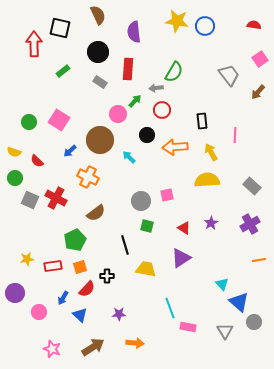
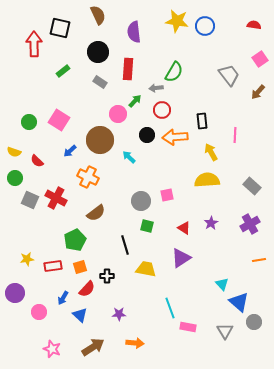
orange arrow at (175, 147): moved 10 px up
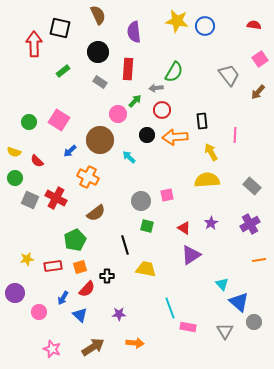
purple triangle at (181, 258): moved 10 px right, 3 px up
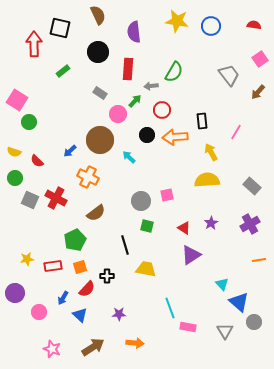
blue circle at (205, 26): moved 6 px right
gray rectangle at (100, 82): moved 11 px down
gray arrow at (156, 88): moved 5 px left, 2 px up
pink square at (59, 120): moved 42 px left, 20 px up
pink line at (235, 135): moved 1 px right, 3 px up; rotated 28 degrees clockwise
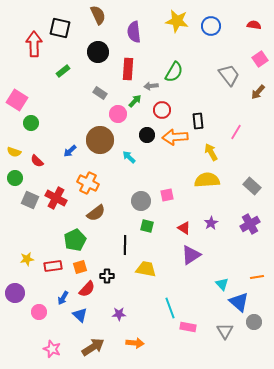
black rectangle at (202, 121): moved 4 px left
green circle at (29, 122): moved 2 px right, 1 px down
orange cross at (88, 177): moved 6 px down
black line at (125, 245): rotated 18 degrees clockwise
orange line at (259, 260): moved 2 px left, 17 px down
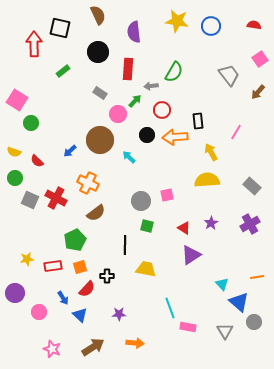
blue arrow at (63, 298): rotated 64 degrees counterclockwise
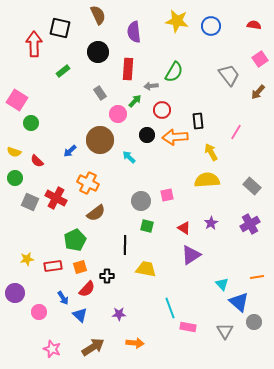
gray rectangle at (100, 93): rotated 24 degrees clockwise
gray square at (30, 200): moved 2 px down
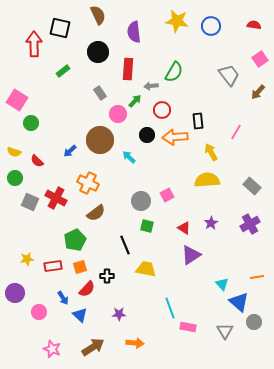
pink square at (167, 195): rotated 16 degrees counterclockwise
black line at (125, 245): rotated 24 degrees counterclockwise
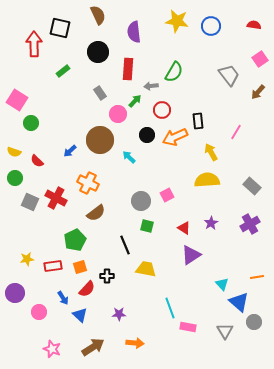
orange arrow at (175, 137): rotated 20 degrees counterclockwise
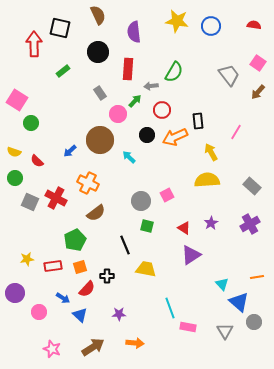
pink square at (260, 59): moved 2 px left, 4 px down; rotated 21 degrees counterclockwise
blue arrow at (63, 298): rotated 24 degrees counterclockwise
